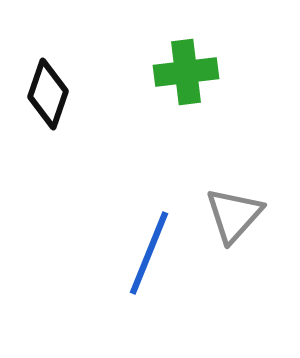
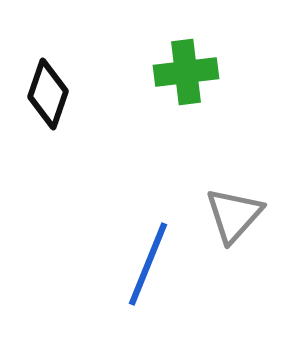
blue line: moved 1 px left, 11 px down
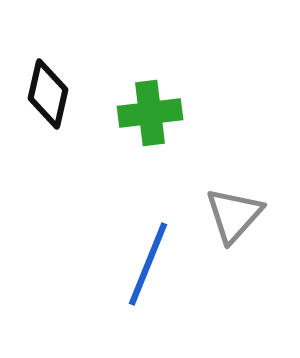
green cross: moved 36 px left, 41 px down
black diamond: rotated 6 degrees counterclockwise
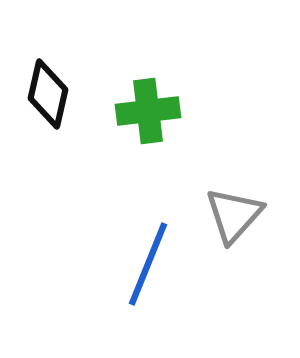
green cross: moved 2 px left, 2 px up
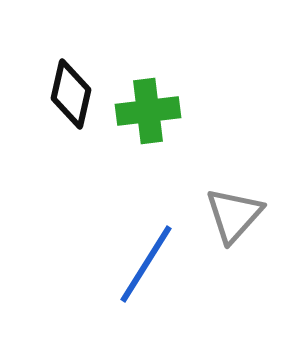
black diamond: moved 23 px right
blue line: moved 2 px left; rotated 10 degrees clockwise
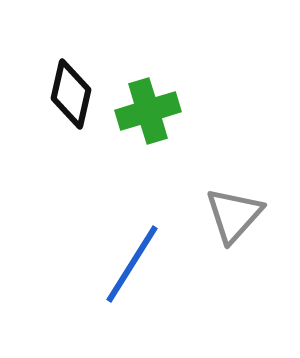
green cross: rotated 10 degrees counterclockwise
blue line: moved 14 px left
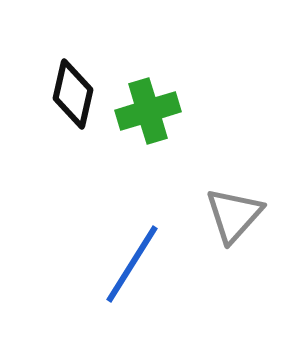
black diamond: moved 2 px right
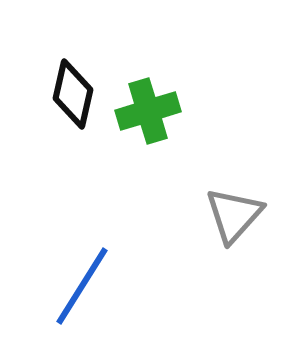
blue line: moved 50 px left, 22 px down
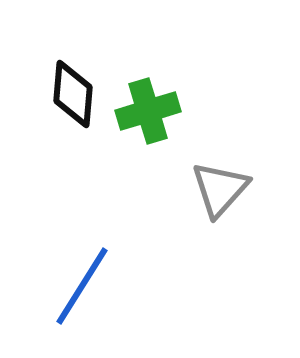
black diamond: rotated 8 degrees counterclockwise
gray triangle: moved 14 px left, 26 px up
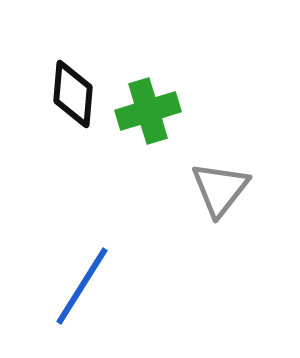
gray triangle: rotated 4 degrees counterclockwise
